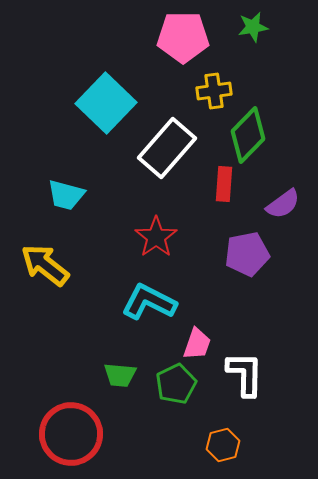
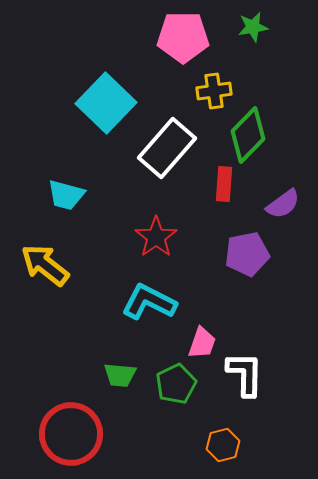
pink trapezoid: moved 5 px right, 1 px up
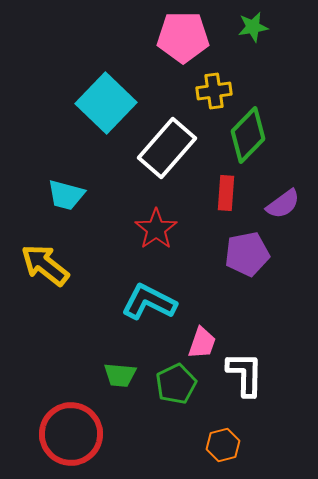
red rectangle: moved 2 px right, 9 px down
red star: moved 8 px up
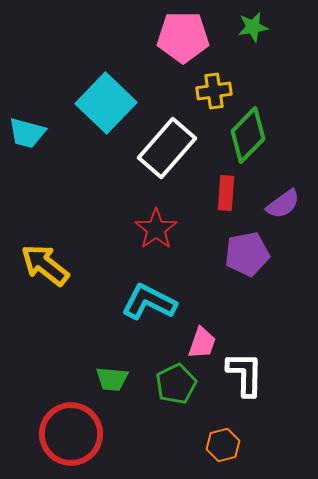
cyan trapezoid: moved 39 px left, 62 px up
green trapezoid: moved 8 px left, 4 px down
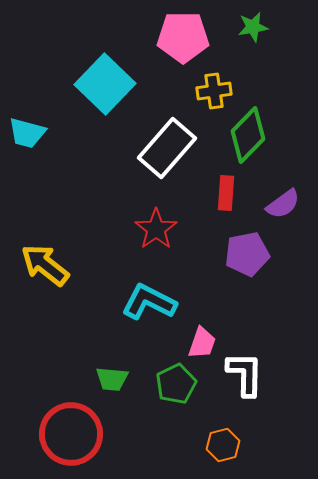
cyan square: moved 1 px left, 19 px up
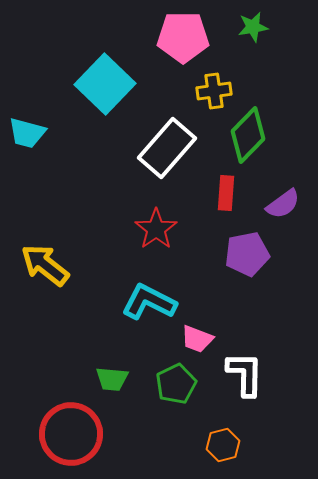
pink trapezoid: moved 5 px left, 4 px up; rotated 92 degrees clockwise
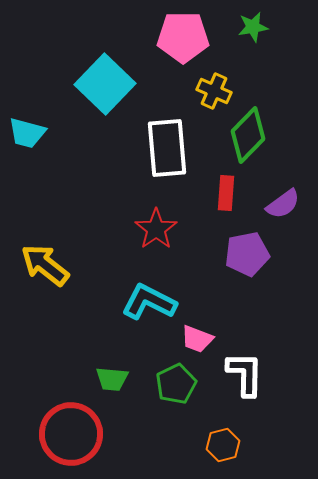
yellow cross: rotated 32 degrees clockwise
white rectangle: rotated 46 degrees counterclockwise
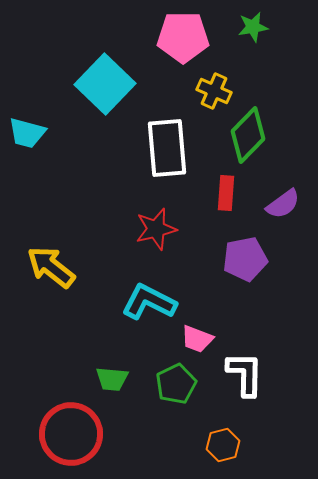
red star: rotated 21 degrees clockwise
purple pentagon: moved 2 px left, 5 px down
yellow arrow: moved 6 px right, 2 px down
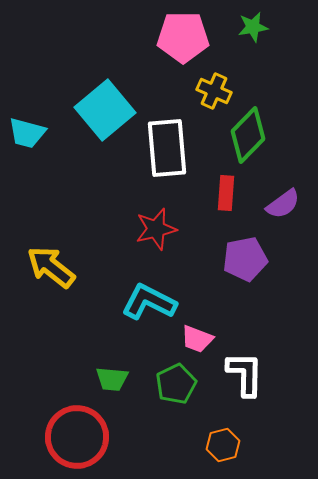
cyan square: moved 26 px down; rotated 6 degrees clockwise
red circle: moved 6 px right, 3 px down
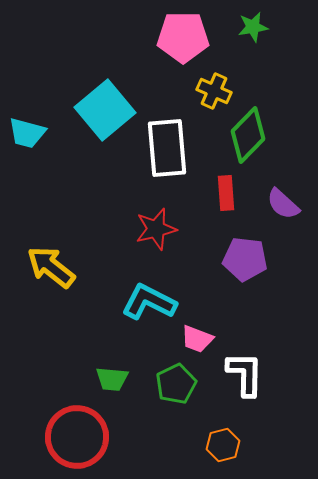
red rectangle: rotated 8 degrees counterclockwise
purple semicircle: rotated 78 degrees clockwise
purple pentagon: rotated 18 degrees clockwise
